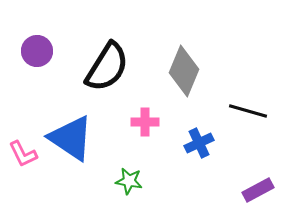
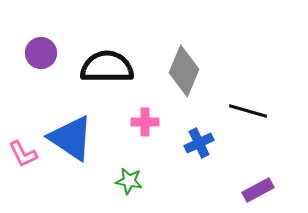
purple circle: moved 4 px right, 2 px down
black semicircle: rotated 122 degrees counterclockwise
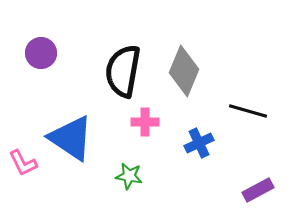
black semicircle: moved 16 px right, 4 px down; rotated 80 degrees counterclockwise
pink L-shape: moved 9 px down
green star: moved 5 px up
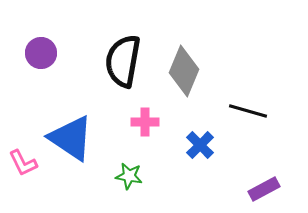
black semicircle: moved 10 px up
blue cross: moved 1 px right, 2 px down; rotated 20 degrees counterclockwise
purple rectangle: moved 6 px right, 1 px up
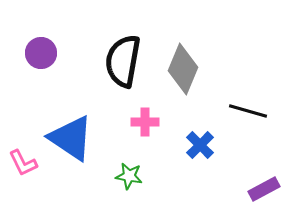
gray diamond: moved 1 px left, 2 px up
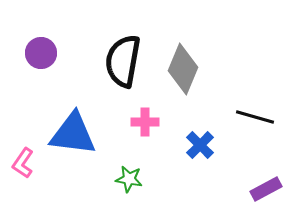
black line: moved 7 px right, 6 px down
blue triangle: moved 2 px right, 4 px up; rotated 27 degrees counterclockwise
pink L-shape: rotated 60 degrees clockwise
green star: moved 3 px down
purple rectangle: moved 2 px right
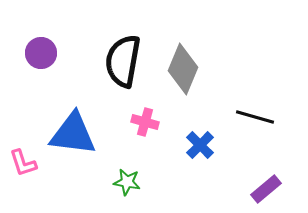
pink cross: rotated 16 degrees clockwise
pink L-shape: rotated 52 degrees counterclockwise
green star: moved 2 px left, 3 px down
purple rectangle: rotated 12 degrees counterclockwise
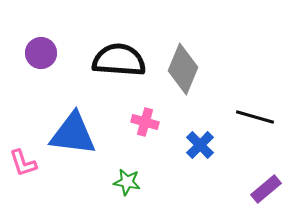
black semicircle: moved 4 px left, 1 px up; rotated 84 degrees clockwise
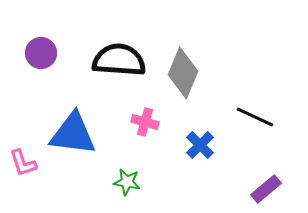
gray diamond: moved 4 px down
black line: rotated 9 degrees clockwise
